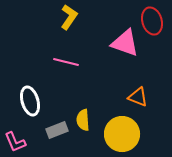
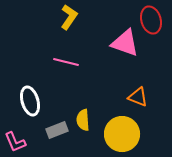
red ellipse: moved 1 px left, 1 px up
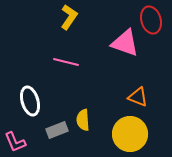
yellow circle: moved 8 px right
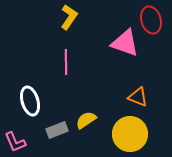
pink line: rotated 75 degrees clockwise
yellow semicircle: moved 3 px right; rotated 60 degrees clockwise
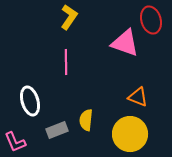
yellow semicircle: rotated 50 degrees counterclockwise
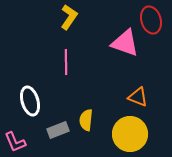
gray rectangle: moved 1 px right
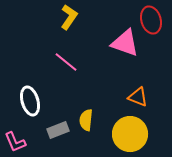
pink line: rotated 50 degrees counterclockwise
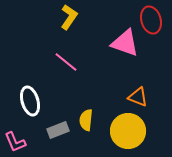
yellow circle: moved 2 px left, 3 px up
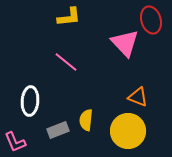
yellow L-shape: rotated 50 degrees clockwise
pink triangle: rotated 28 degrees clockwise
white ellipse: rotated 20 degrees clockwise
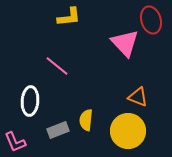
pink line: moved 9 px left, 4 px down
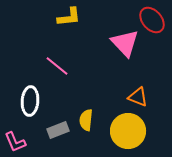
red ellipse: moved 1 px right; rotated 24 degrees counterclockwise
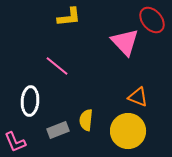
pink triangle: moved 1 px up
